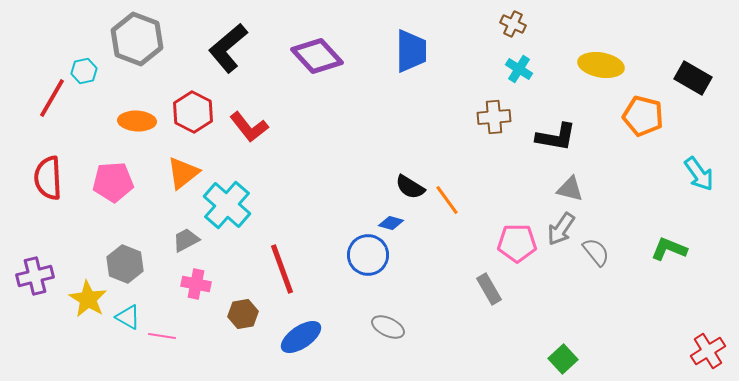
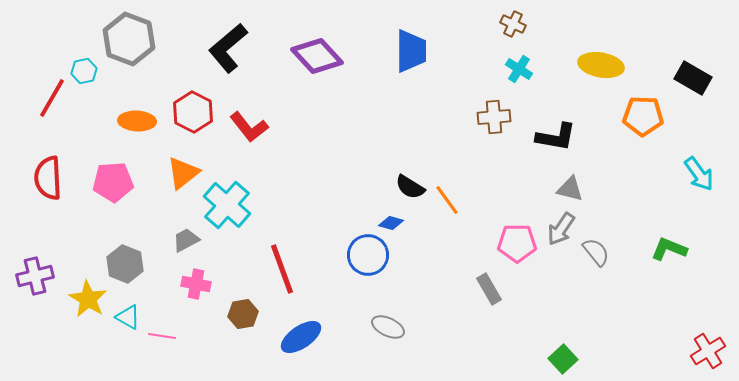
gray hexagon at (137, 39): moved 8 px left
orange pentagon at (643, 116): rotated 12 degrees counterclockwise
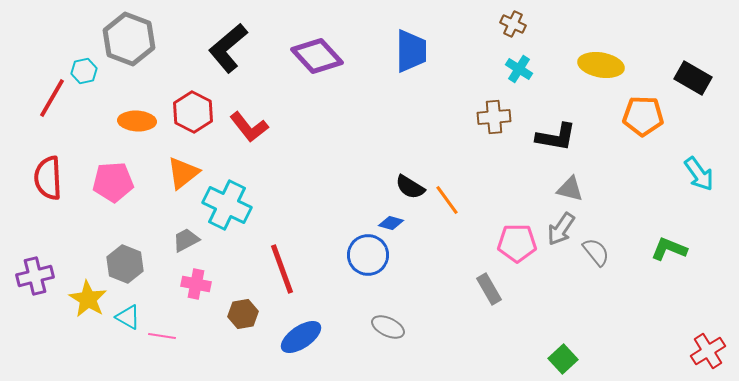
cyan cross at (227, 205): rotated 15 degrees counterclockwise
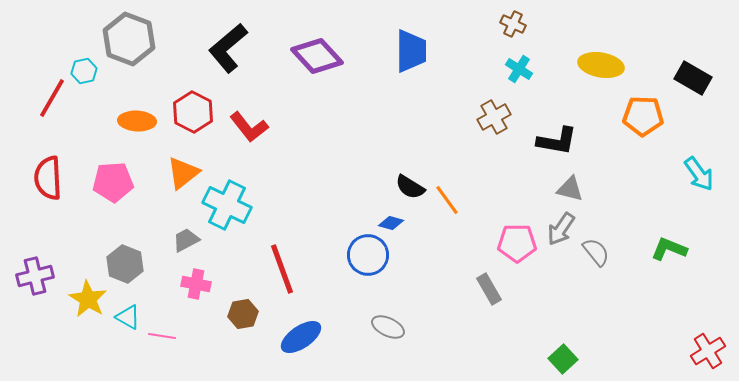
brown cross at (494, 117): rotated 24 degrees counterclockwise
black L-shape at (556, 137): moved 1 px right, 4 px down
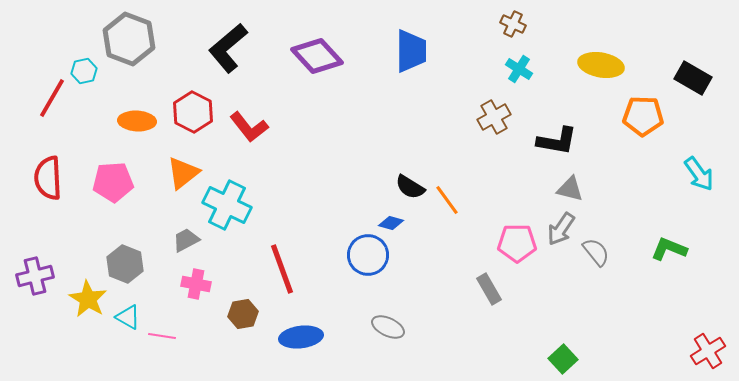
blue ellipse at (301, 337): rotated 27 degrees clockwise
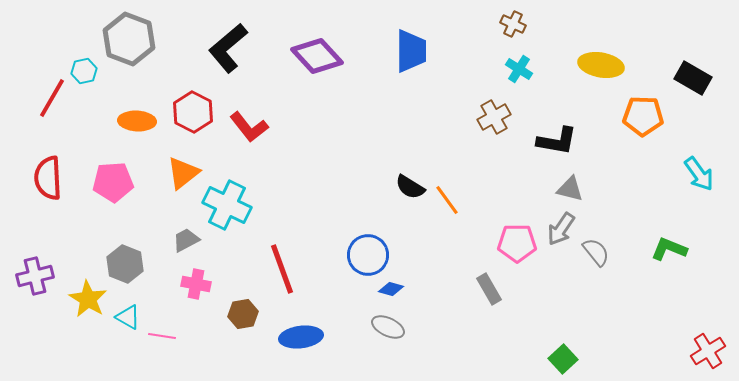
blue diamond at (391, 223): moved 66 px down
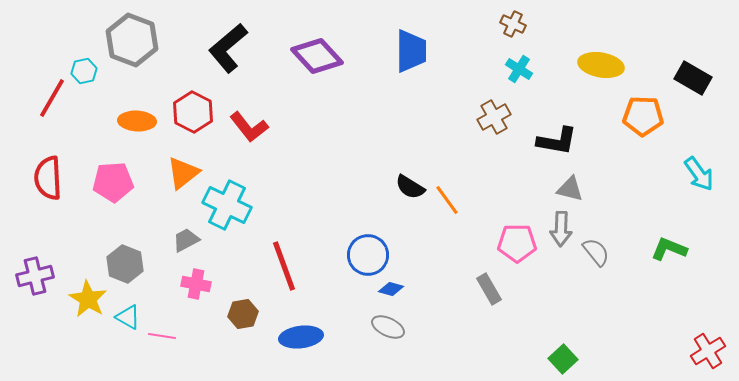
gray hexagon at (129, 39): moved 3 px right, 1 px down
gray arrow at (561, 229): rotated 32 degrees counterclockwise
red line at (282, 269): moved 2 px right, 3 px up
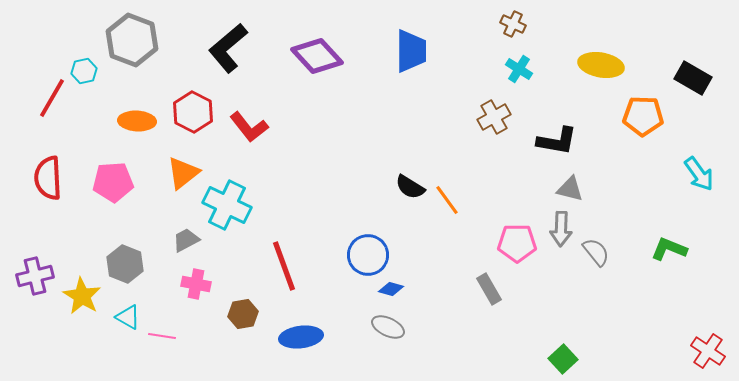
yellow star at (88, 299): moved 6 px left, 3 px up
red cross at (708, 351): rotated 24 degrees counterclockwise
